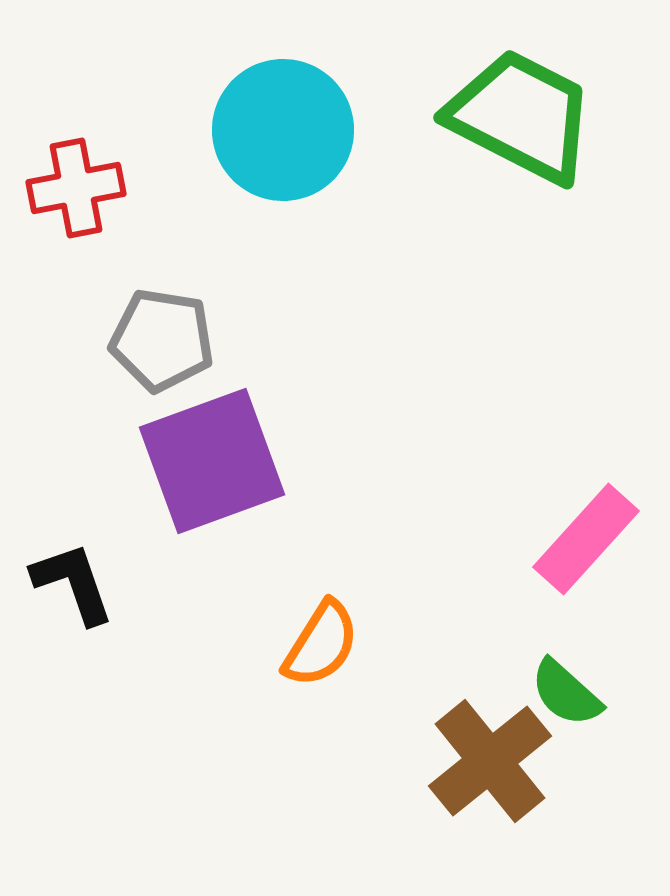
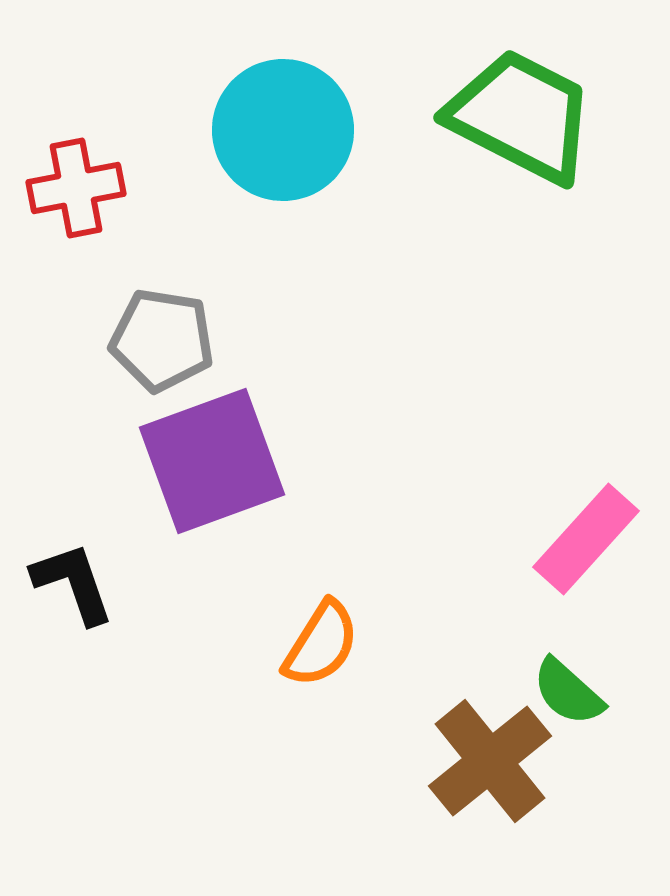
green semicircle: moved 2 px right, 1 px up
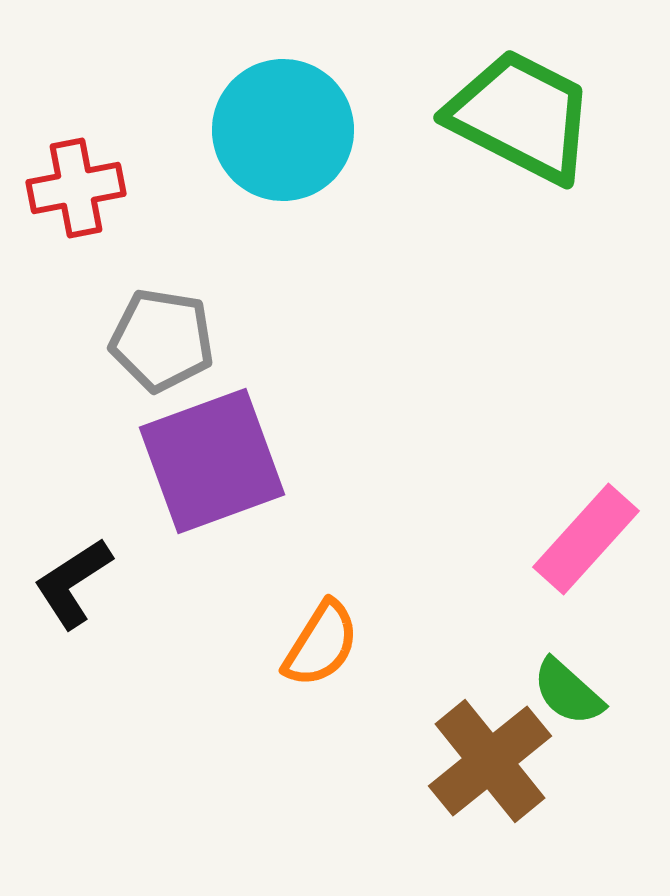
black L-shape: rotated 104 degrees counterclockwise
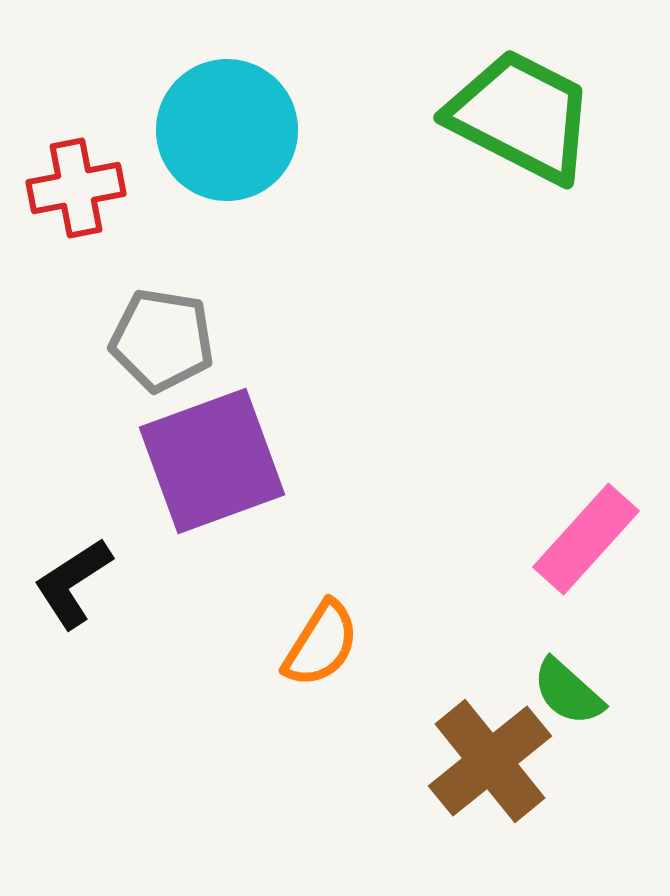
cyan circle: moved 56 px left
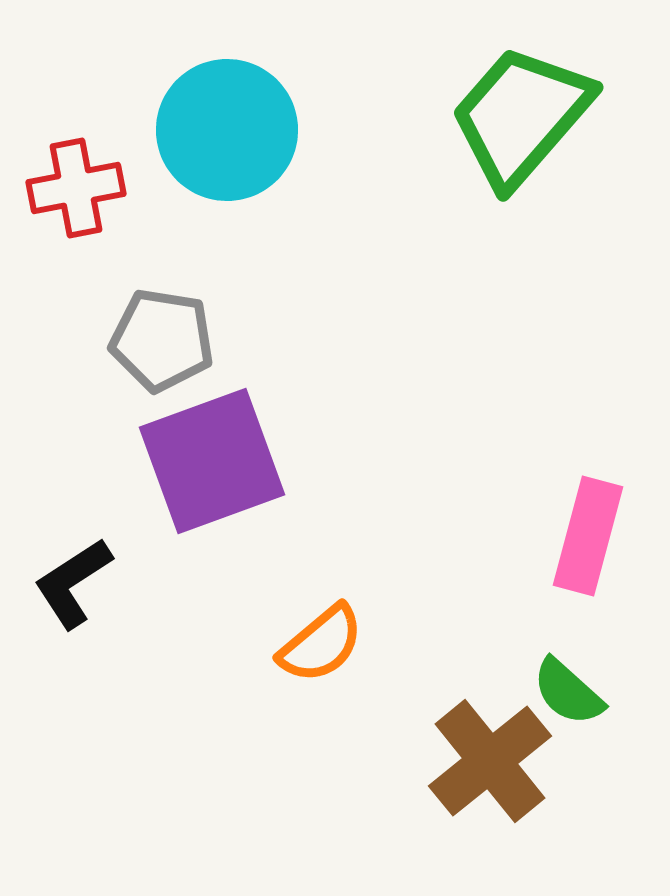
green trapezoid: rotated 76 degrees counterclockwise
pink rectangle: moved 2 px right, 3 px up; rotated 27 degrees counterclockwise
orange semicircle: rotated 18 degrees clockwise
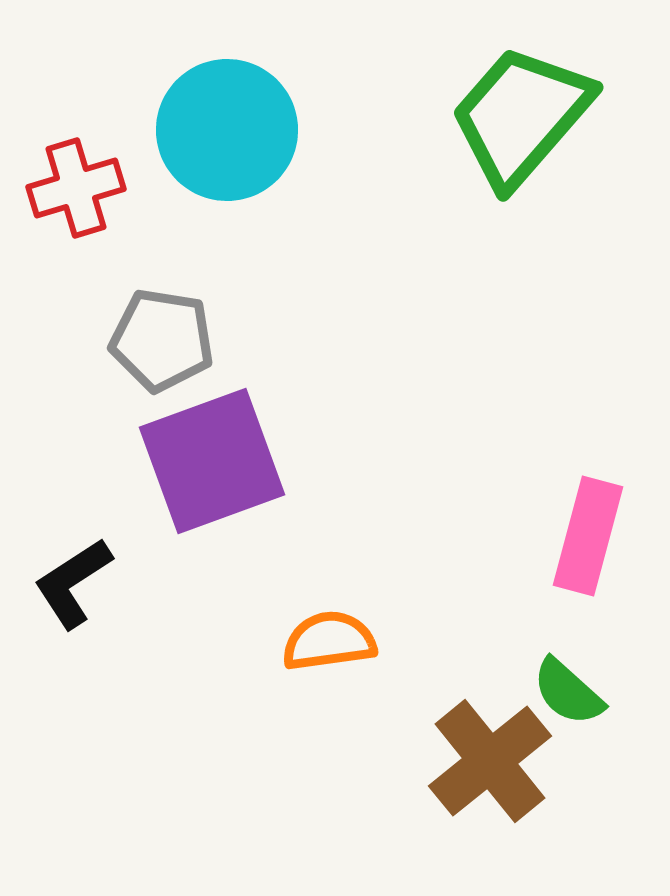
red cross: rotated 6 degrees counterclockwise
orange semicircle: moved 8 px right, 3 px up; rotated 148 degrees counterclockwise
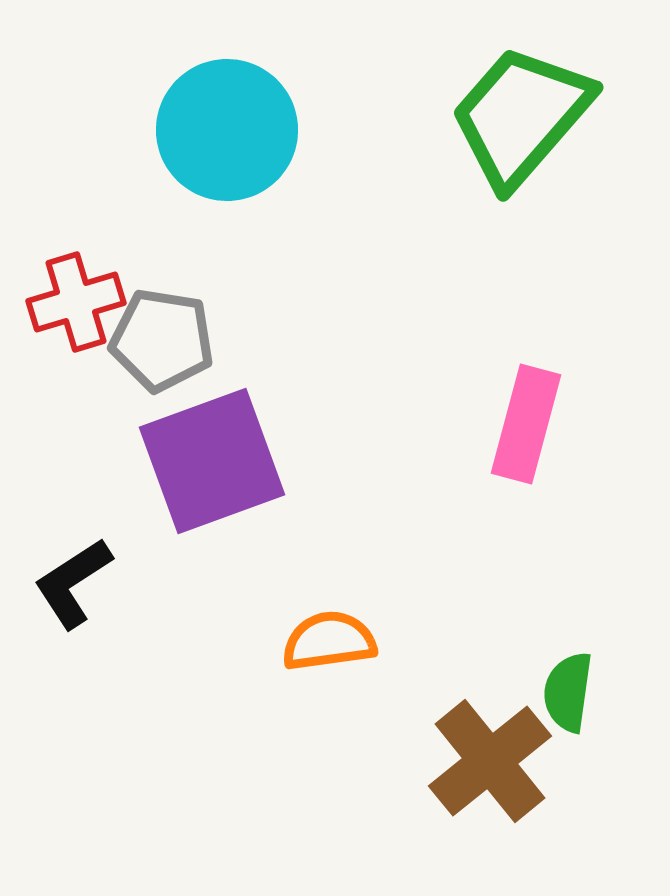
red cross: moved 114 px down
pink rectangle: moved 62 px left, 112 px up
green semicircle: rotated 56 degrees clockwise
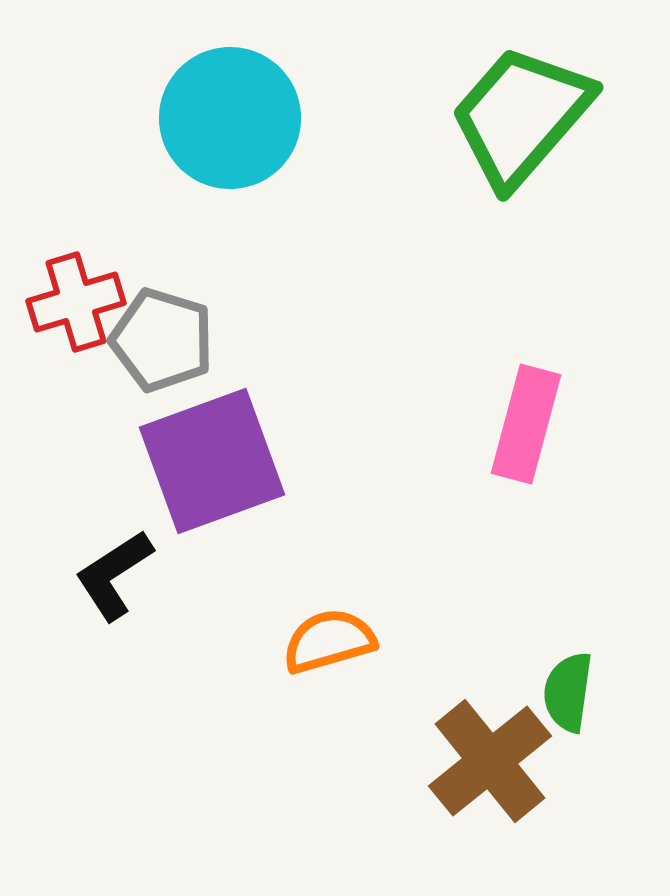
cyan circle: moved 3 px right, 12 px up
gray pentagon: rotated 8 degrees clockwise
black L-shape: moved 41 px right, 8 px up
orange semicircle: rotated 8 degrees counterclockwise
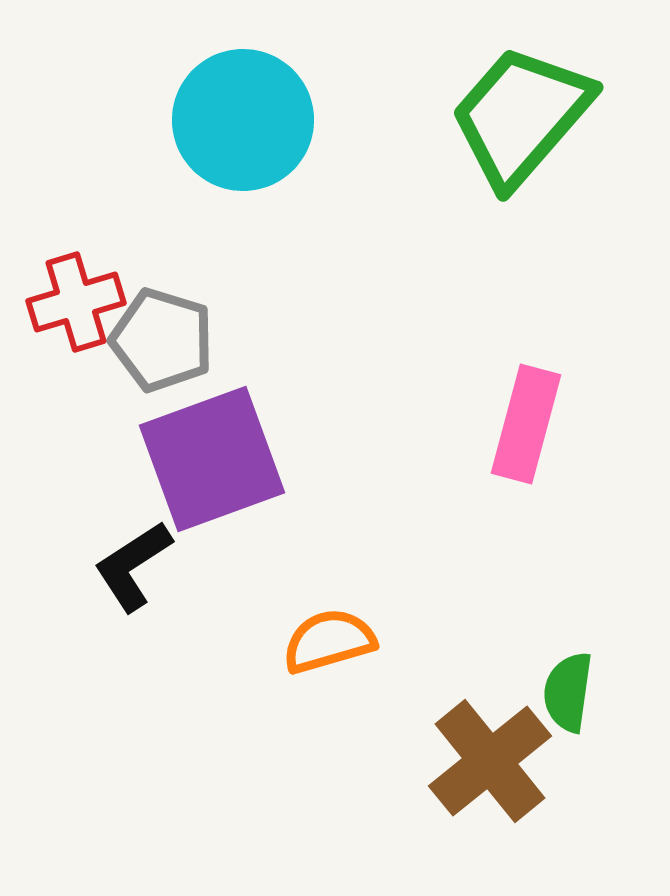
cyan circle: moved 13 px right, 2 px down
purple square: moved 2 px up
black L-shape: moved 19 px right, 9 px up
